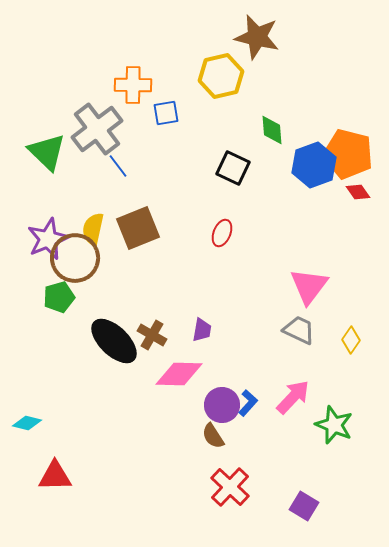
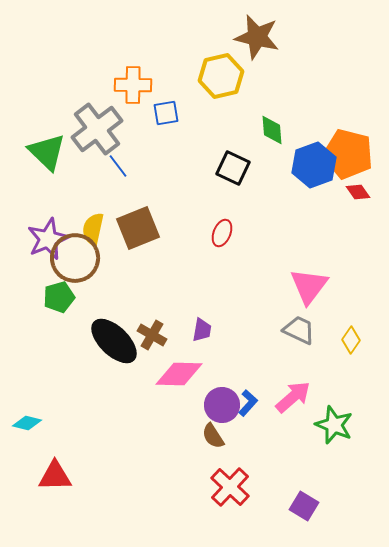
pink arrow: rotated 6 degrees clockwise
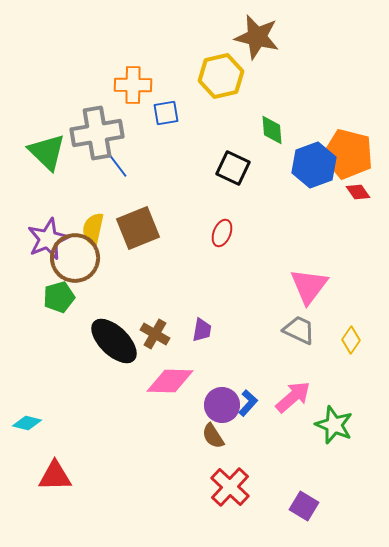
gray cross: moved 4 px down; rotated 27 degrees clockwise
brown cross: moved 3 px right, 1 px up
pink diamond: moved 9 px left, 7 px down
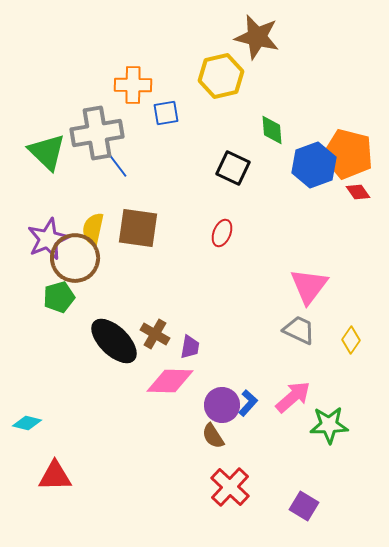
brown square: rotated 30 degrees clockwise
purple trapezoid: moved 12 px left, 17 px down
green star: moved 5 px left; rotated 24 degrees counterclockwise
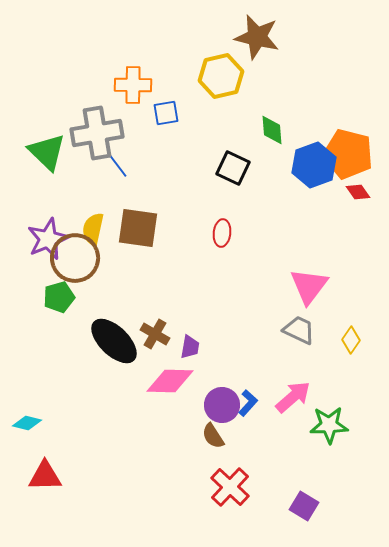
red ellipse: rotated 16 degrees counterclockwise
red triangle: moved 10 px left
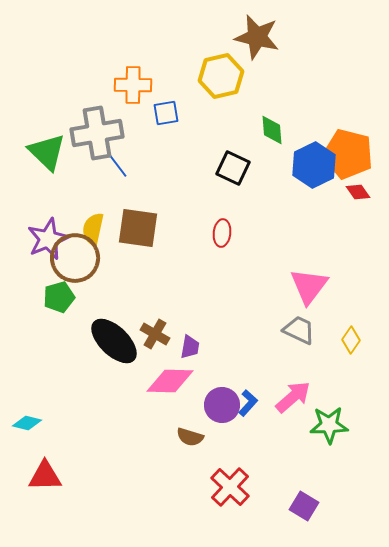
blue hexagon: rotated 6 degrees counterclockwise
brown semicircle: moved 23 px left, 1 px down; rotated 40 degrees counterclockwise
